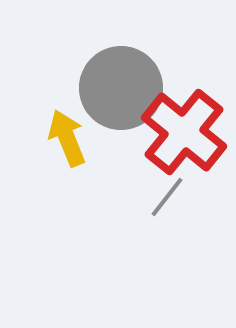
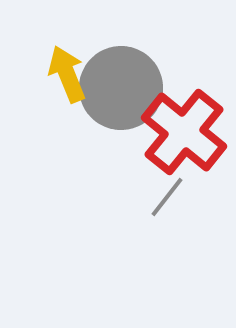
yellow arrow: moved 64 px up
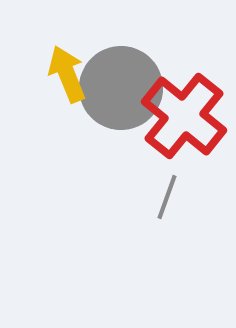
red cross: moved 16 px up
gray line: rotated 18 degrees counterclockwise
